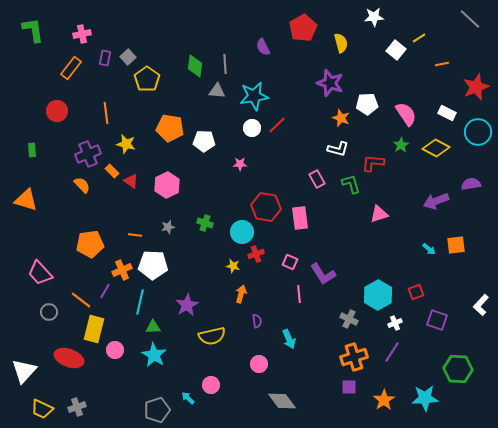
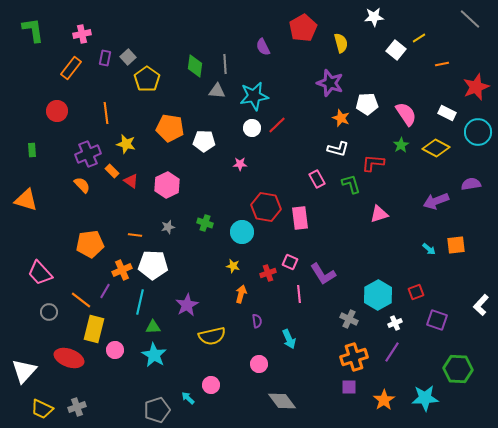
red cross at (256, 254): moved 12 px right, 19 px down
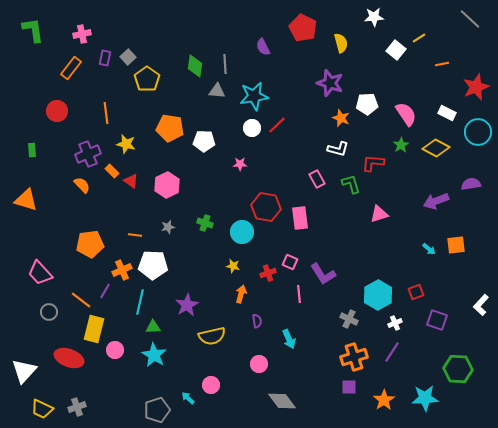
red pentagon at (303, 28): rotated 16 degrees counterclockwise
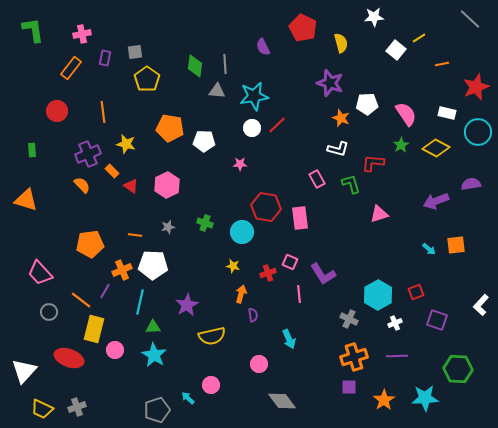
gray square at (128, 57): moved 7 px right, 5 px up; rotated 35 degrees clockwise
orange line at (106, 113): moved 3 px left, 1 px up
white rectangle at (447, 113): rotated 12 degrees counterclockwise
red triangle at (131, 181): moved 5 px down
purple semicircle at (257, 321): moved 4 px left, 6 px up
purple line at (392, 352): moved 5 px right, 4 px down; rotated 55 degrees clockwise
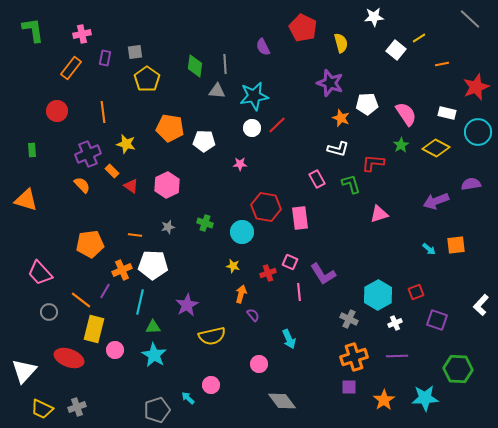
pink line at (299, 294): moved 2 px up
purple semicircle at (253, 315): rotated 32 degrees counterclockwise
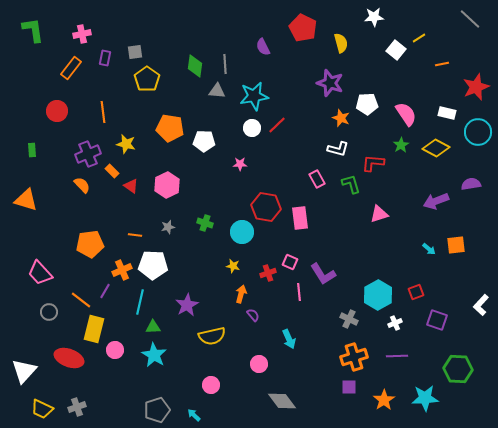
cyan arrow at (188, 398): moved 6 px right, 17 px down
